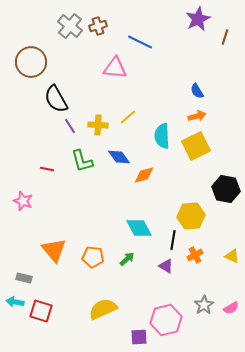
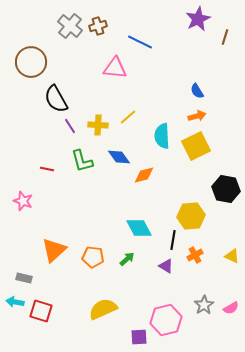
orange triangle: rotated 28 degrees clockwise
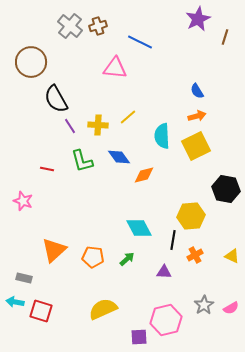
purple triangle: moved 2 px left, 6 px down; rotated 28 degrees counterclockwise
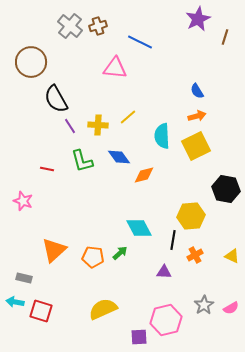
green arrow: moved 7 px left, 6 px up
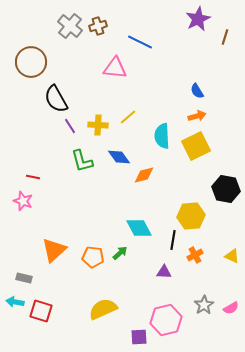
red line: moved 14 px left, 8 px down
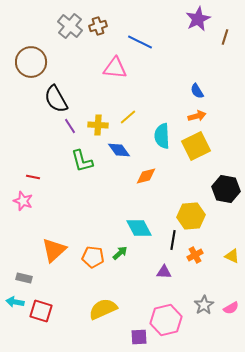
blue diamond: moved 7 px up
orange diamond: moved 2 px right, 1 px down
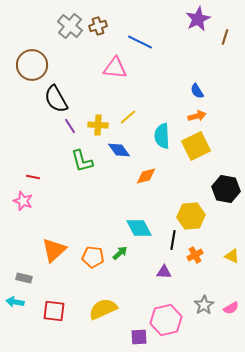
brown circle: moved 1 px right, 3 px down
red square: moved 13 px right; rotated 10 degrees counterclockwise
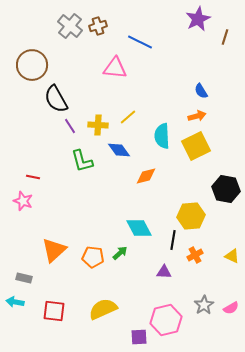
blue semicircle: moved 4 px right
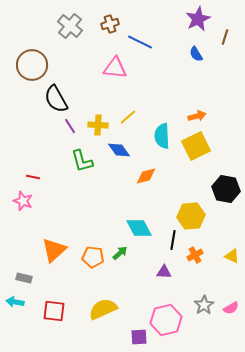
brown cross: moved 12 px right, 2 px up
blue semicircle: moved 5 px left, 37 px up
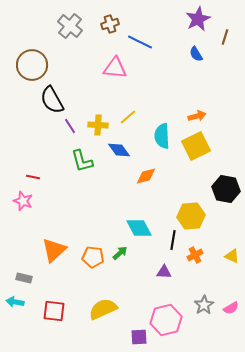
black semicircle: moved 4 px left, 1 px down
